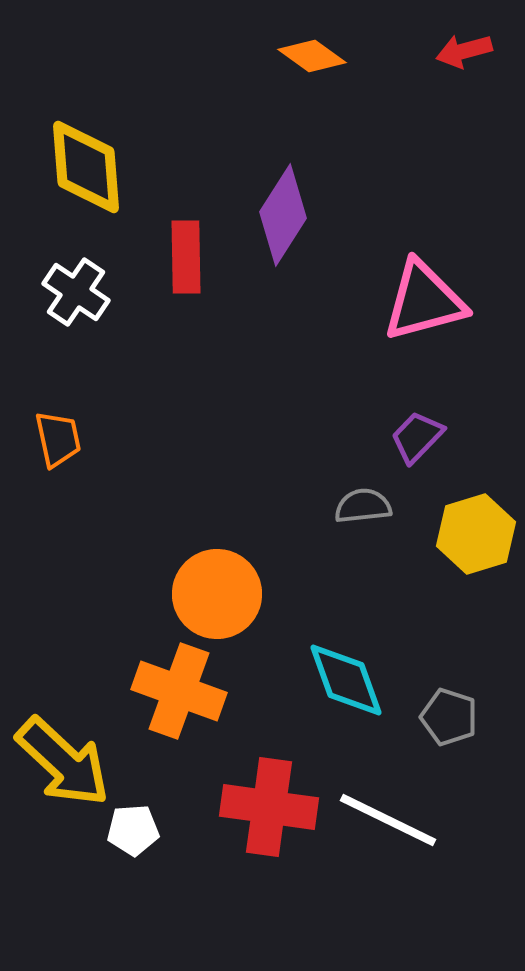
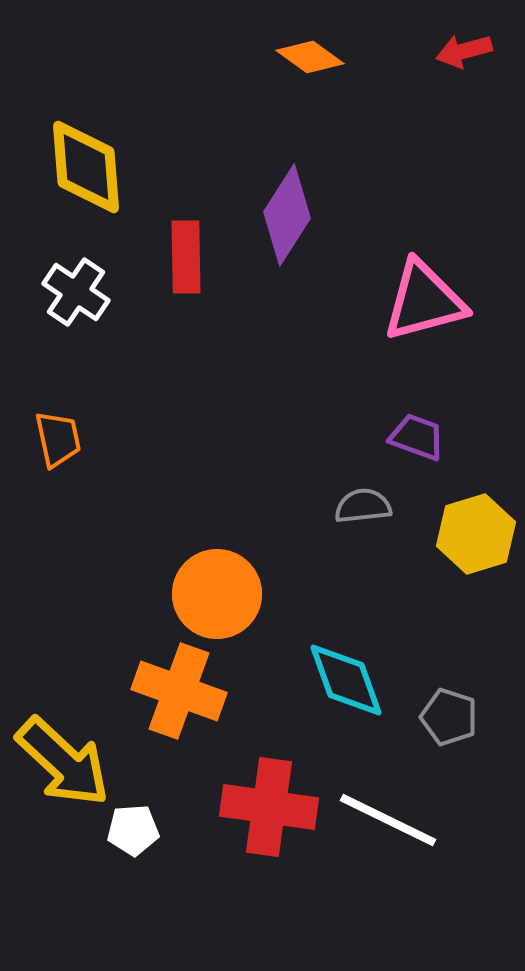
orange diamond: moved 2 px left, 1 px down
purple diamond: moved 4 px right
purple trapezoid: rotated 66 degrees clockwise
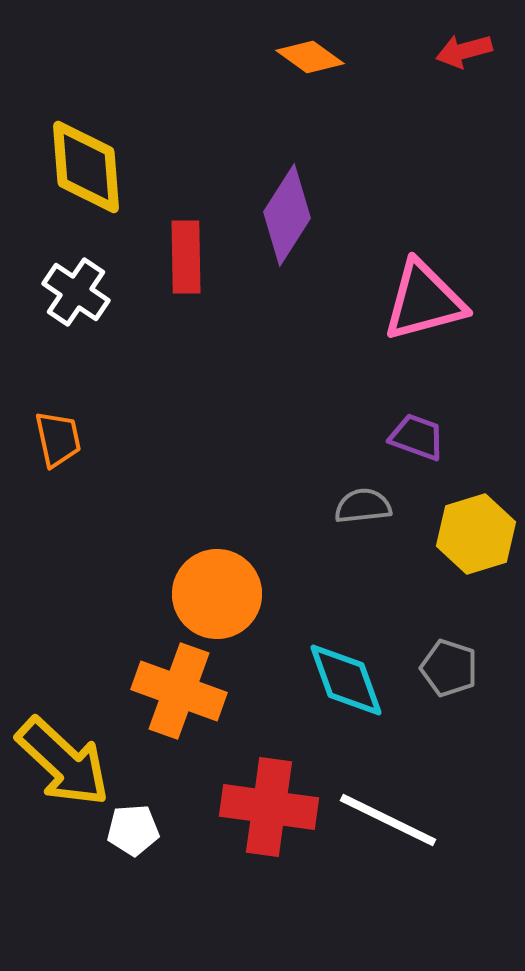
gray pentagon: moved 49 px up
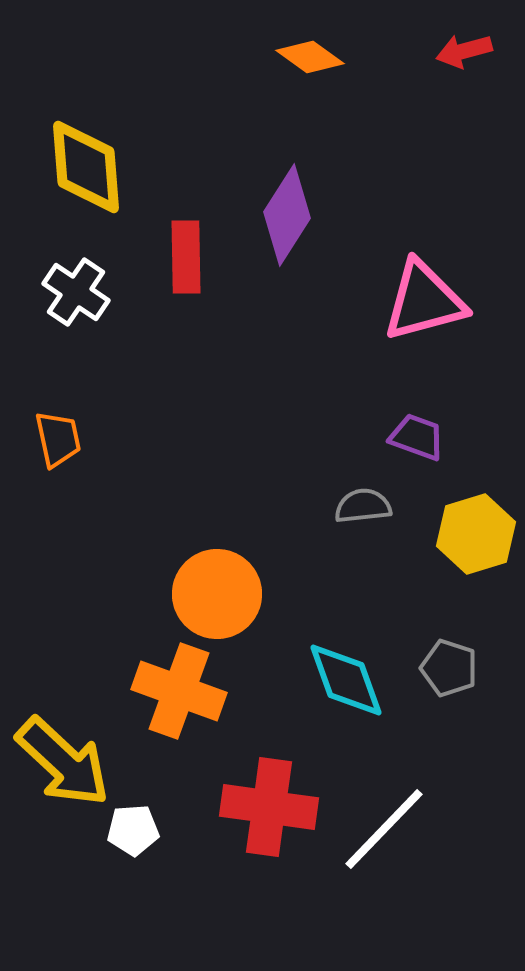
white line: moved 4 px left, 9 px down; rotated 72 degrees counterclockwise
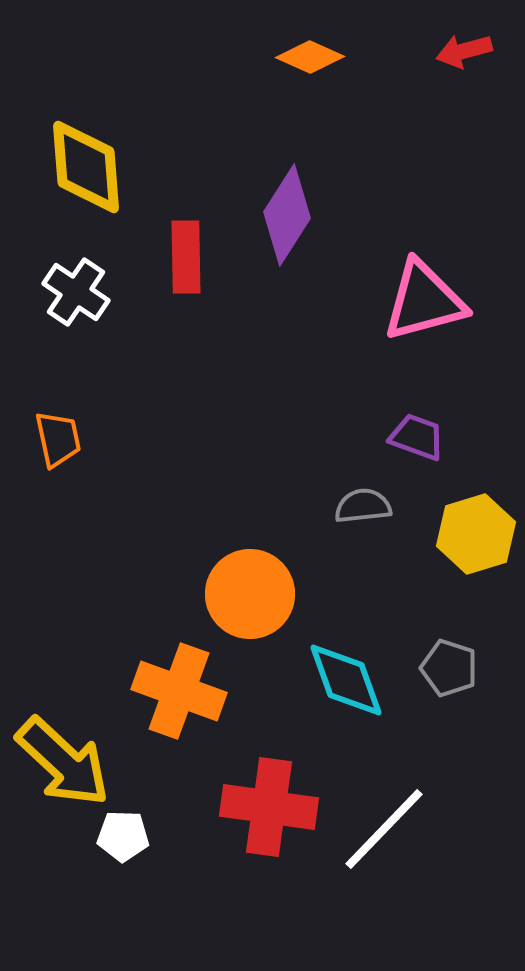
orange diamond: rotated 12 degrees counterclockwise
orange circle: moved 33 px right
white pentagon: moved 10 px left, 6 px down; rotated 6 degrees clockwise
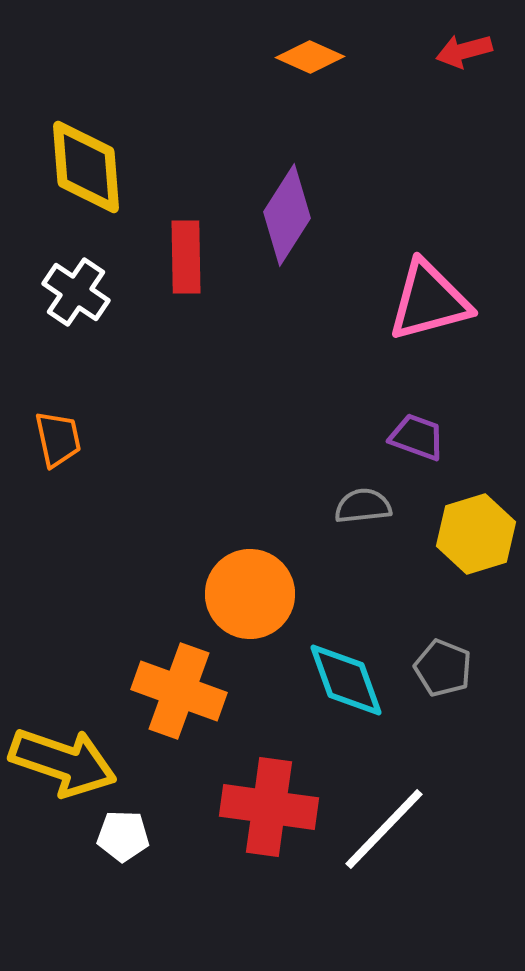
pink triangle: moved 5 px right
gray pentagon: moved 6 px left; rotated 4 degrees clockwise
yellow arrow: rotated 24 degrees counterclockwise
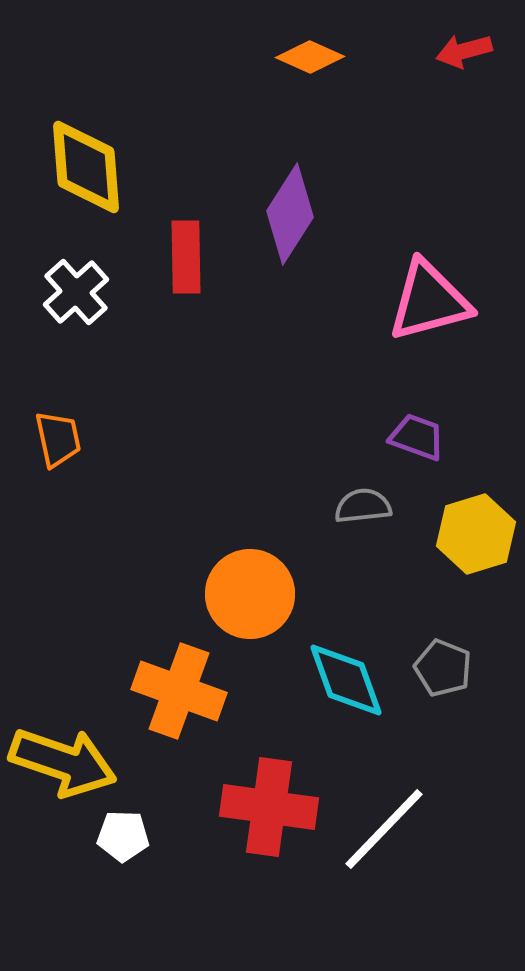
purple diamond: moved 3 px right, 1 px up
white cross: rotated 14 degrees clockwise
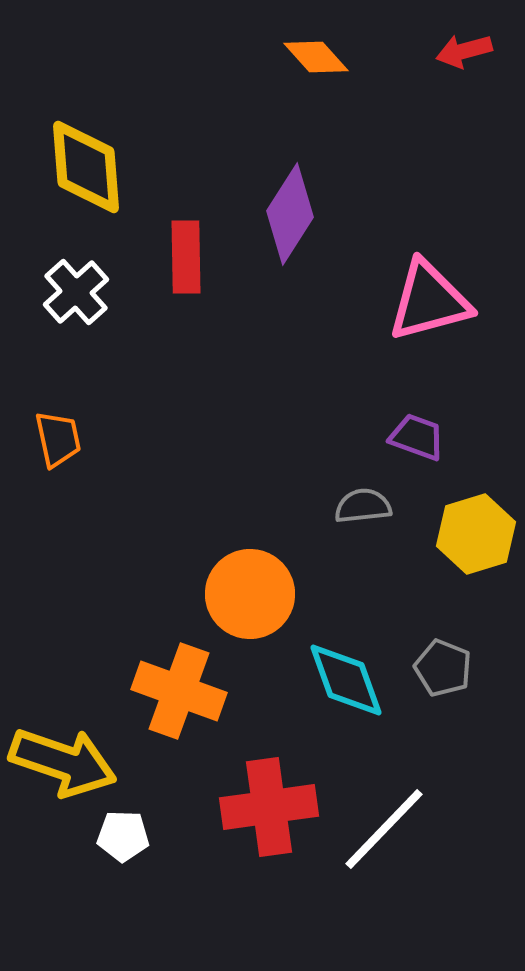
orange diamond: moved 6 px right; rotated 24 degrees clockwise
red cross: rotated 16 degrees counterclockwise
